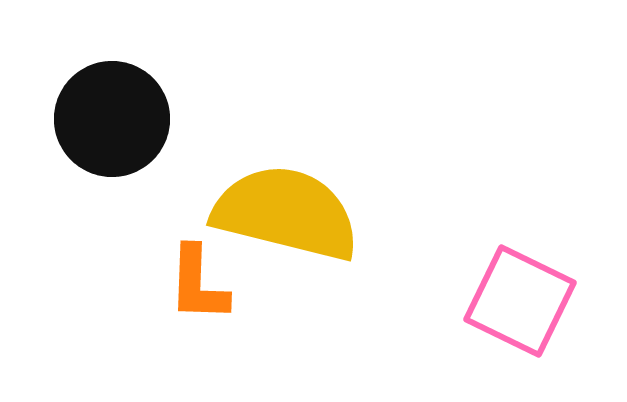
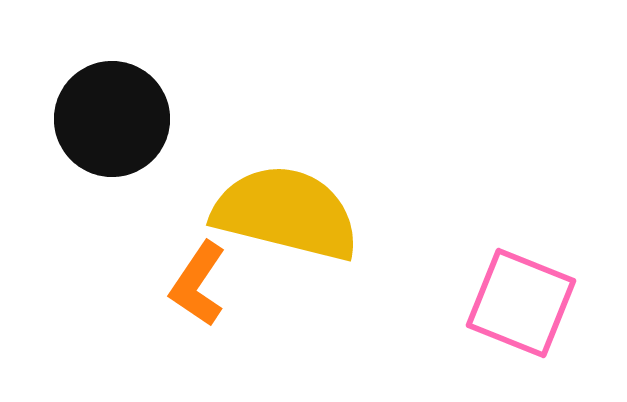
orange L-shape: rotated 32 degrees clockwise
pink square: moved 1 px right, 2 px down; rotated 4 degrees counterclockwise
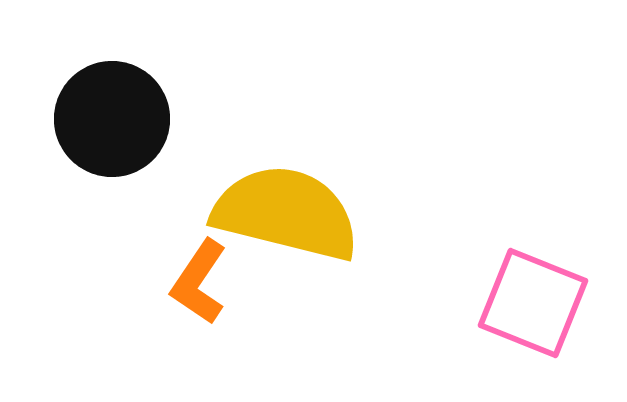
orange L-shape: moved 1 px right, 2 px up
pink square: moved 12 px right
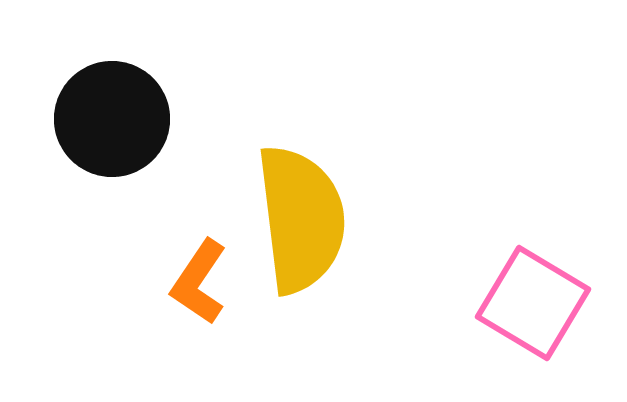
yellow semicircle: moved 15 px right, 6 px down; rotated 69 degrees clockwise
pink square: rotated 9 degrees clockwise
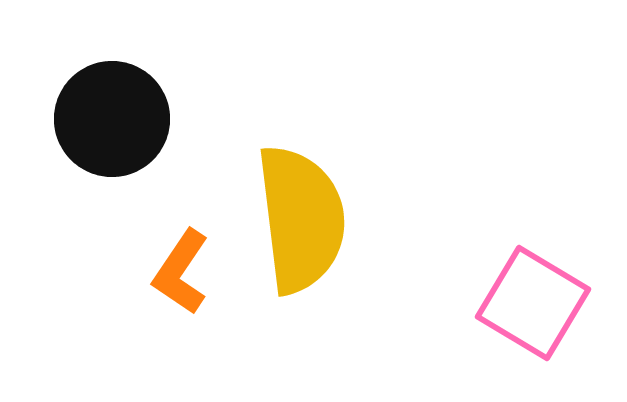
orange L-shape: moved 18 px left, 10 px up
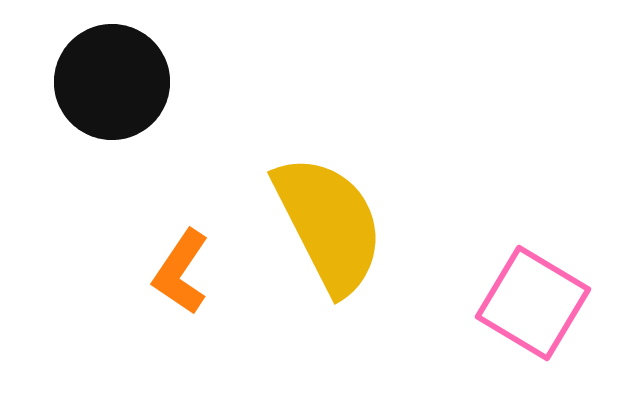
black circle: moved 37 px up
yellow semicircle: moved 28 px right, 5 px down; rotated 20 degrees counterclockwise
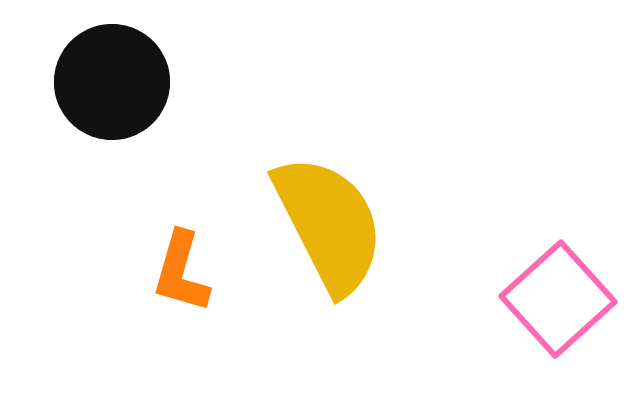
orange L-shape: rotated 18 degrees counterclockwise
pink square: moved 25 px right, 4 px up; rotated 17 degrees clockwise
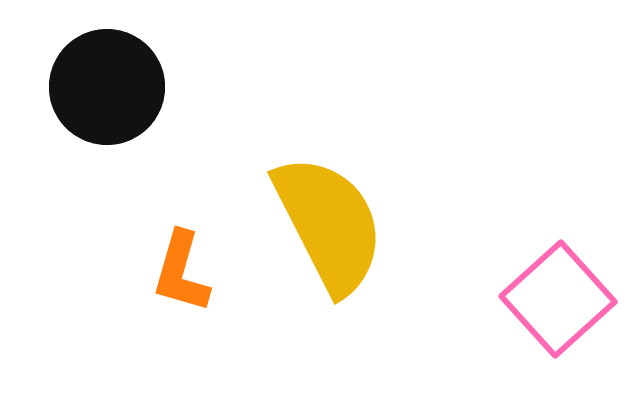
black circle: moved 5 px left, 5 px down
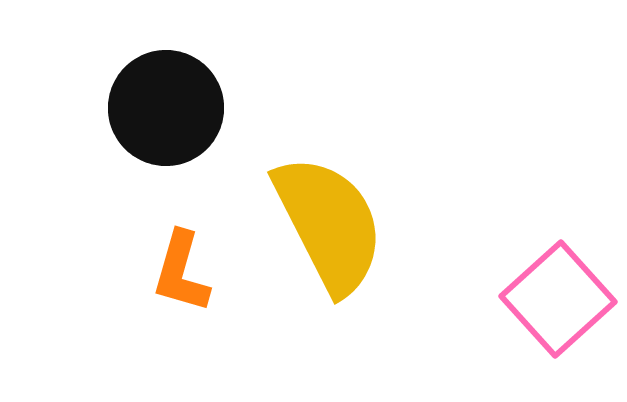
black circle: moved 59 px right, 21 px down
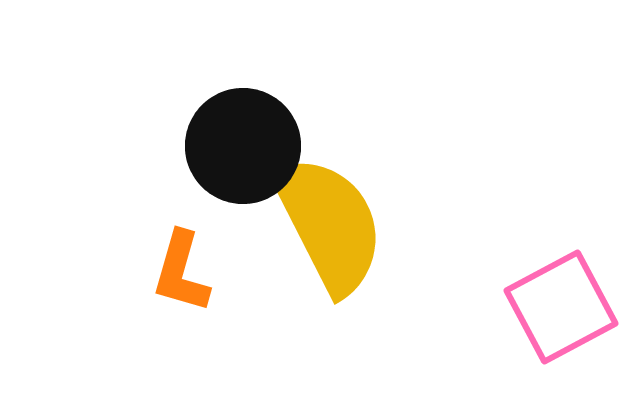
black circle: moved 77 px right, 38 px down
pink square: moved 3 px right, 8 px down; rotated 14 degrees clockwise
